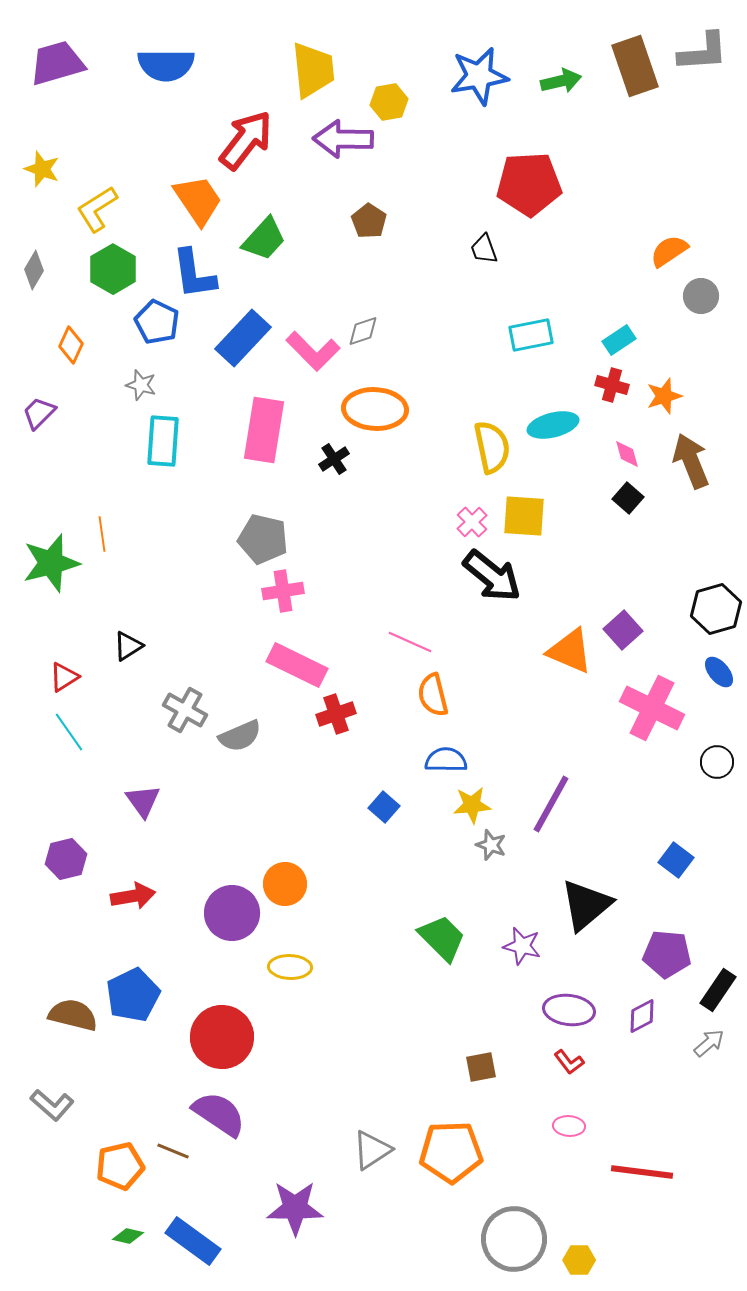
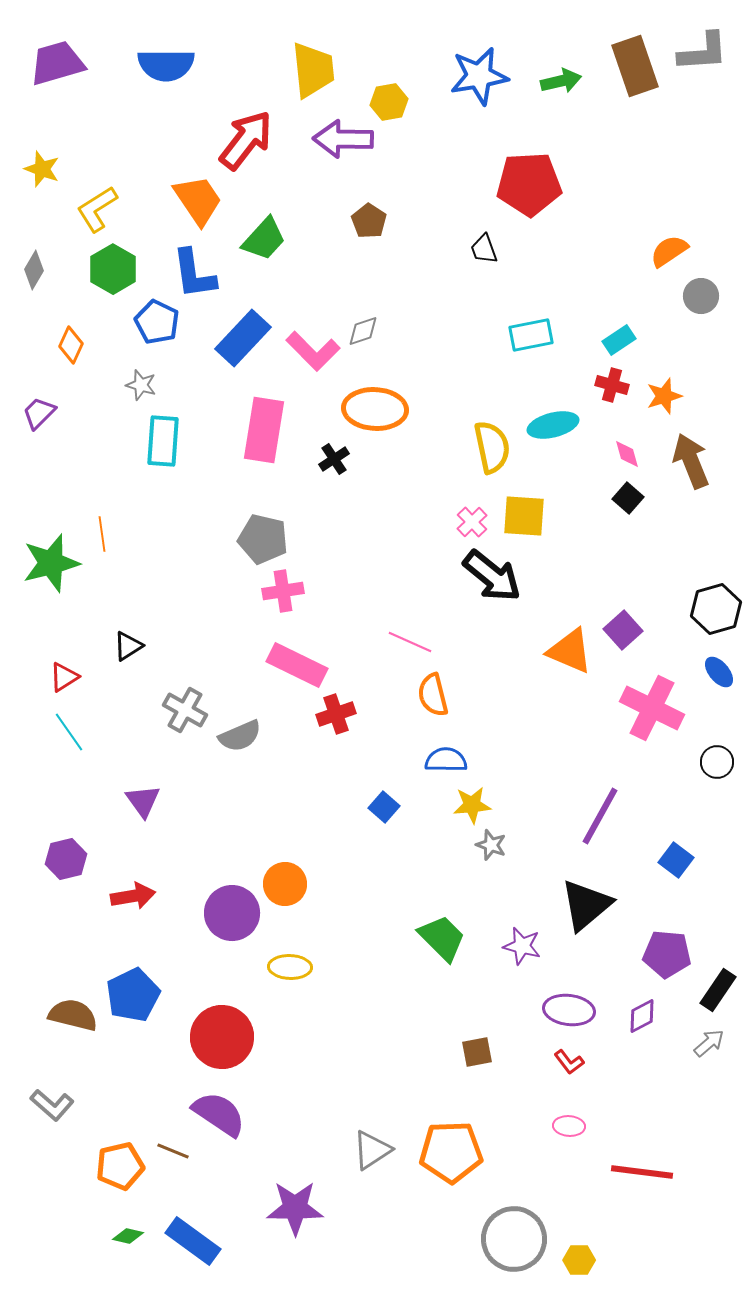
purple line at (551, 804): moved 49 px right, 12 px down
brown square at (481, 1067): moved 4 px left, 15 px up
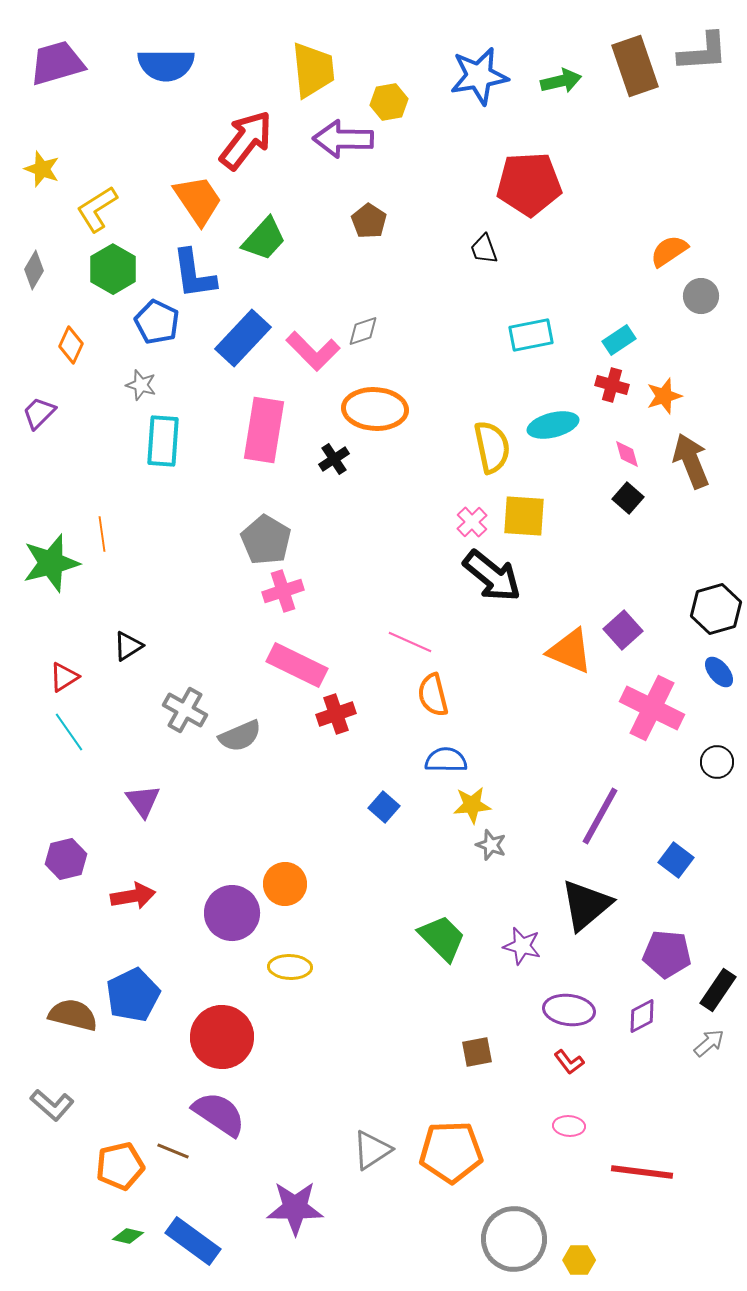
gray pentagon at (263, 539): moved 3 px right, 1 px down; rotated 18 degrees clockwise
pink cross at (283, 591): rotated 9 degrees counterclockwise
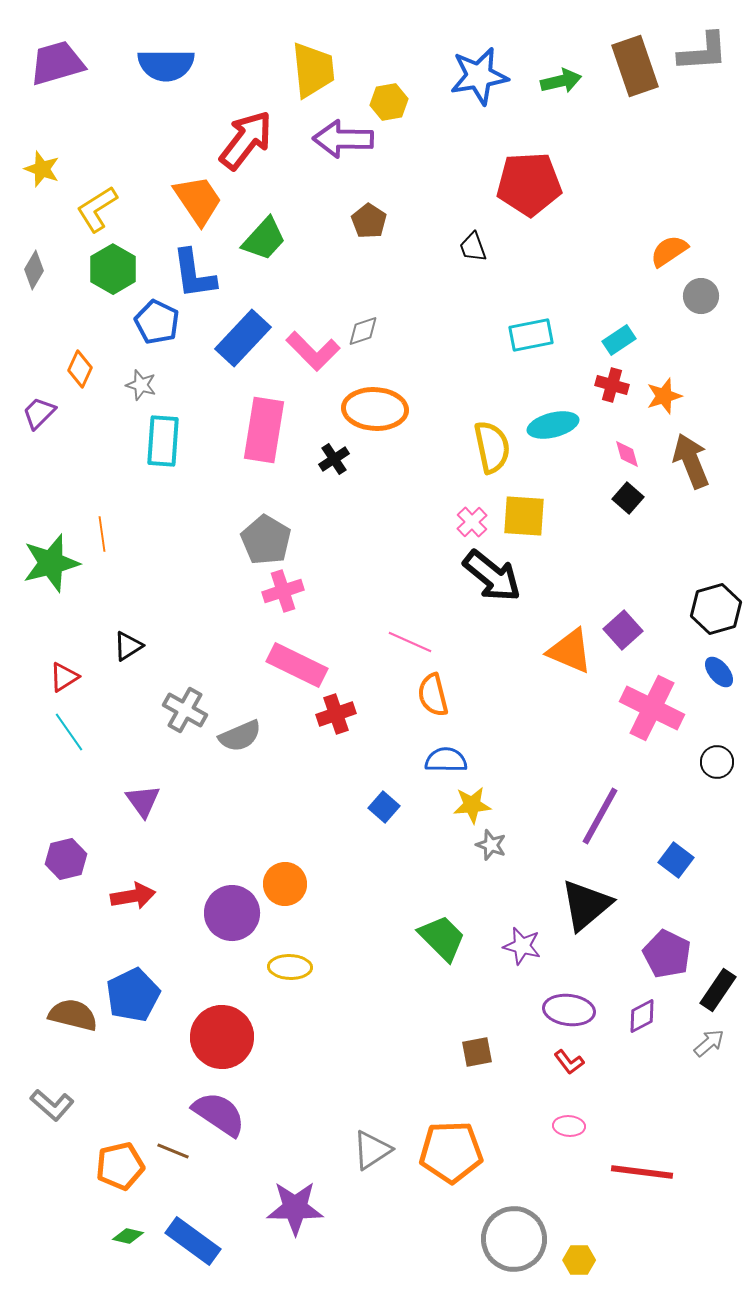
black trapezoid at (484, 249): moved 11 px left, 2 px up
orange diamond at (71, 345): moved 9 px right, 24 px down
purple pentagon at (667, 954): rotated 21 degrees clockwise
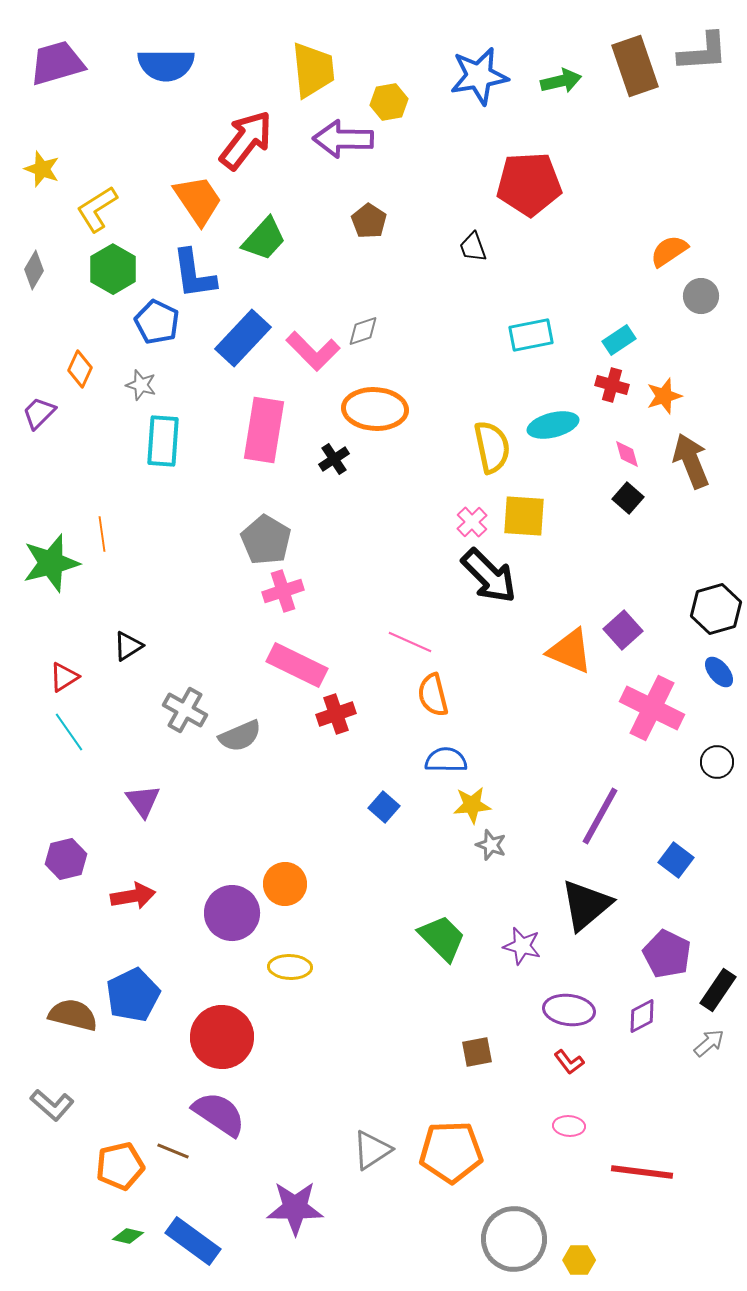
black arrow at (492, 576): moved 3 px left; rotated 6 degrees clockwise
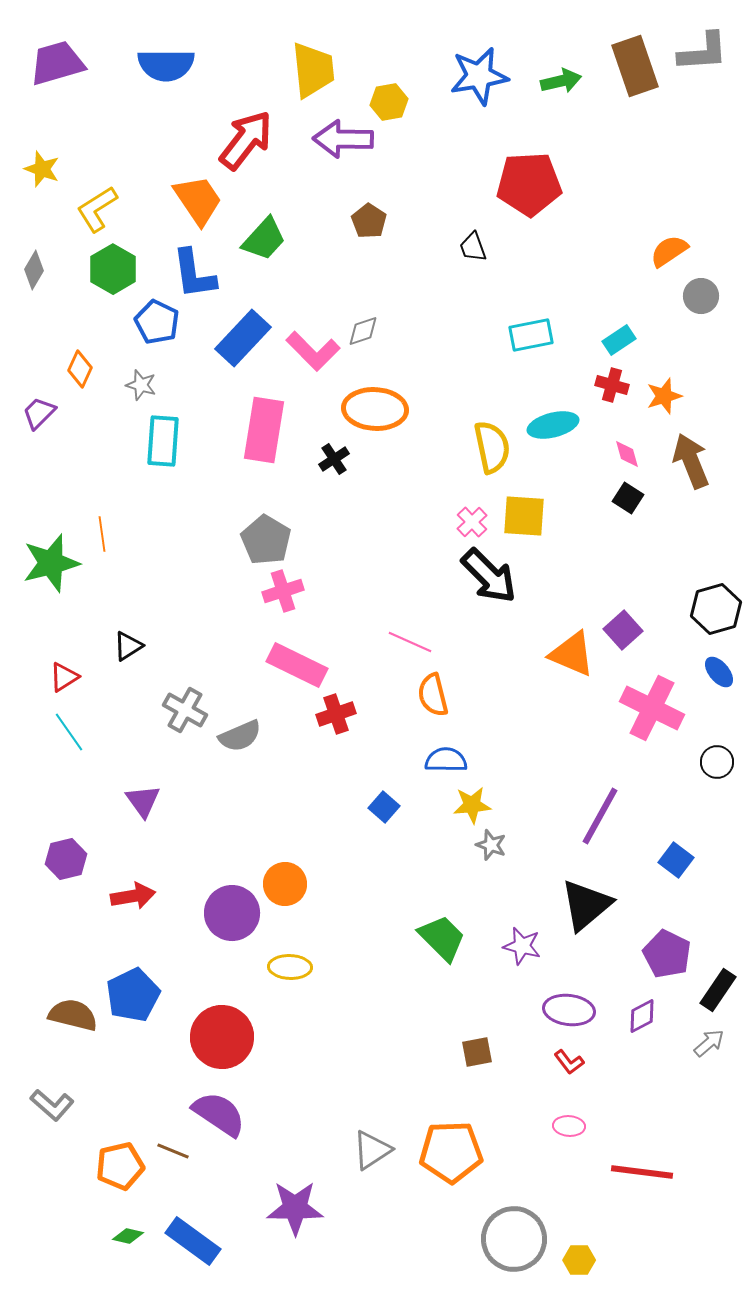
black square at (628, 498): rotated 8 degrees counterclockwise
orange triangle at (570, 651): moved 2 px right, 3 px down
